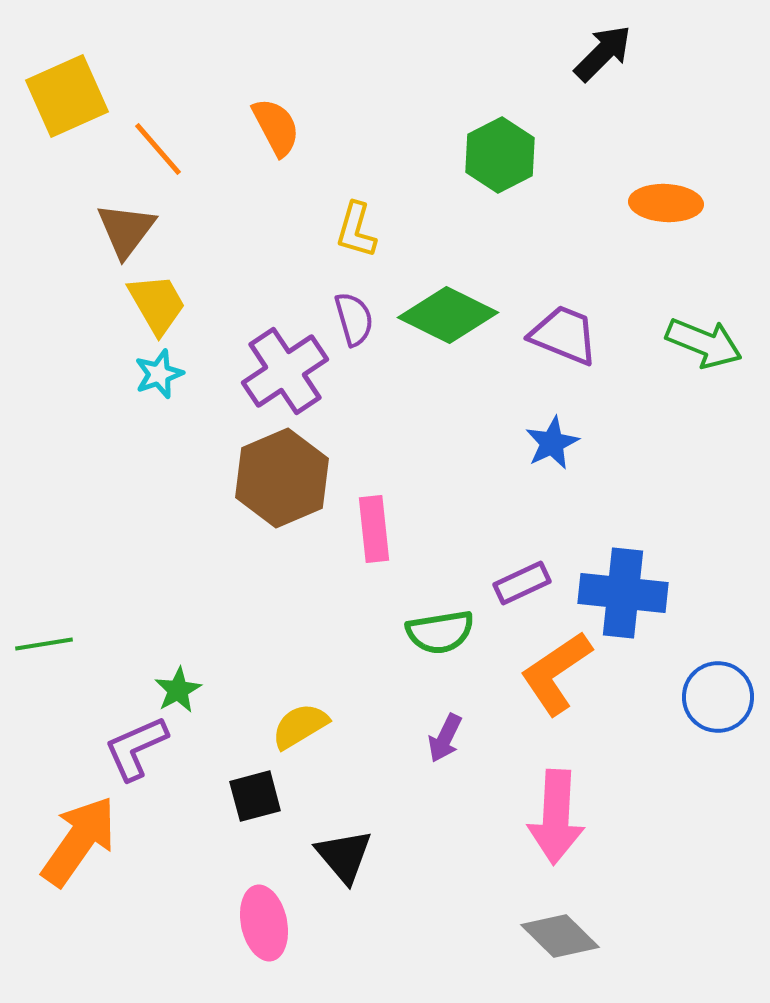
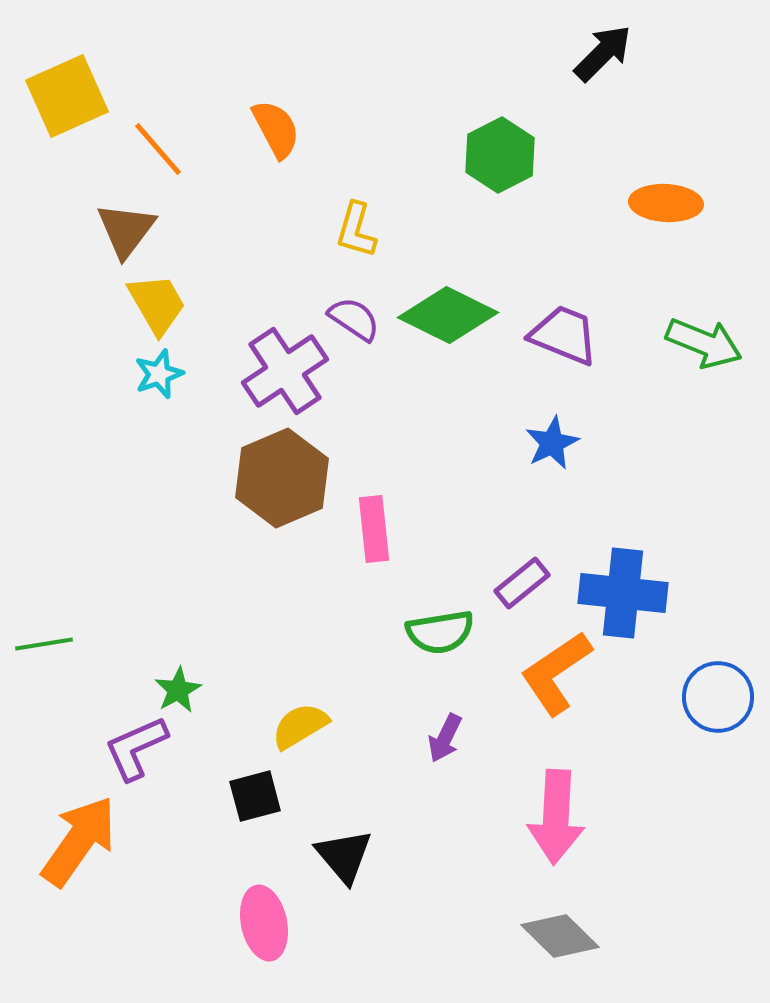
orange semicircle: moved 2 px down
purple semicircle: rotated 40 degrees counterclockwise
purple rectangle: rotated 14 degrees counterclockwise
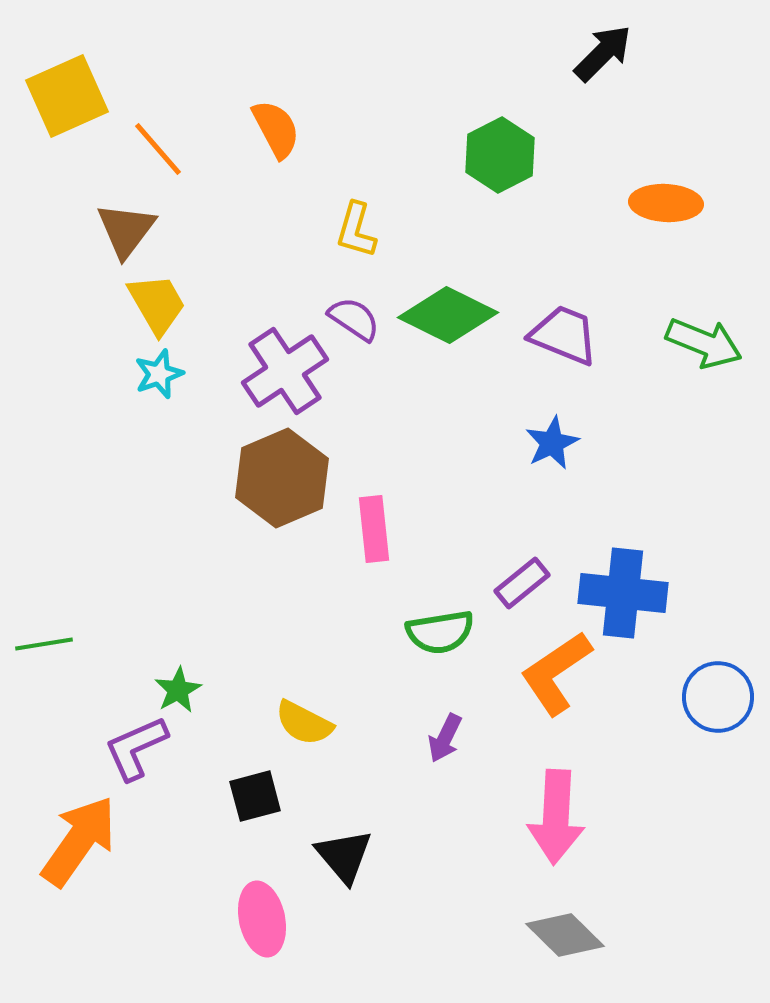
yellow semicircle: moved 4 px right, 3 px up; rotated 122 degrees counterclockwise
pink ellipse: moved 2 px left, 4 px up
gray diamond: moved 5 px right, 1 px up
